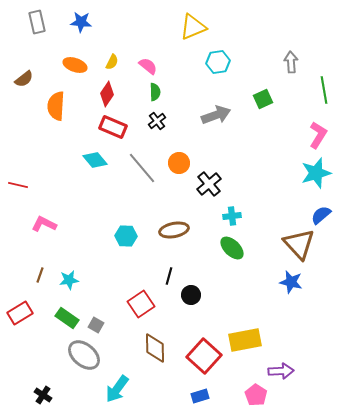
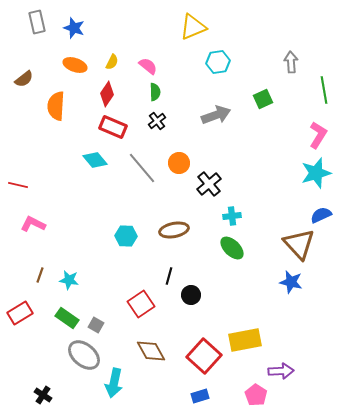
blue star at (81, 22): moved 7 px left, 6 px down; rotated 15 degrees clockwise
blue semicircle at (321, 215): rotated 15 degrees clockwise
pink L-shape at (44, 224): moved 11 px left
cyan star at (69, 280): rotated 18 degrees clockwise
brown diamond at (155, 348): moved 4 px left, 3 px down; rotated 28 degrees counterclockwise
cyan arrow at (117, 389): moved 3 px left, 6 px up; rotated 24 degrees counterclockwise
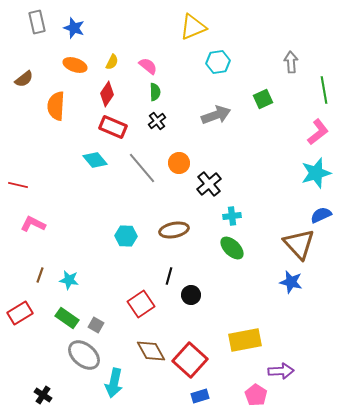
pink L-shape at (318, 135): moved 3 px up; rotated 20 degrees clockwise
red square at (204, 356): moved 14 px left, 4 px down
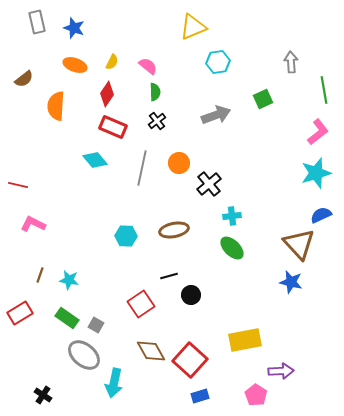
gray line at (142, 168): rotated 52 degrees clockwise
black line at (169, 276): rotated 60 degrees clockwise
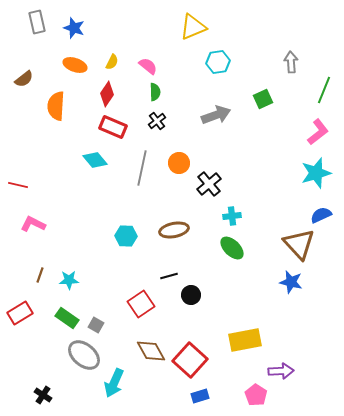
green line at (324, 90): rotated 32 degrees clockwise
cyan star at (69, 280): rotated 12 degrees counterclockwise
cyan arrow at (114, 383): rotated 12 degrees clockwise
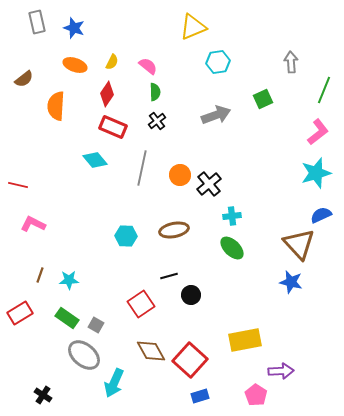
orange circle at (179, 163): moved 1 px right, 12 px down
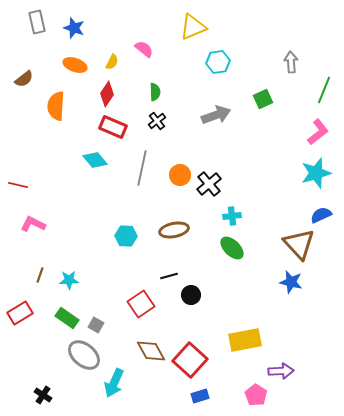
pink semicircle at (148, 66): moved 4 px left, 17 px up
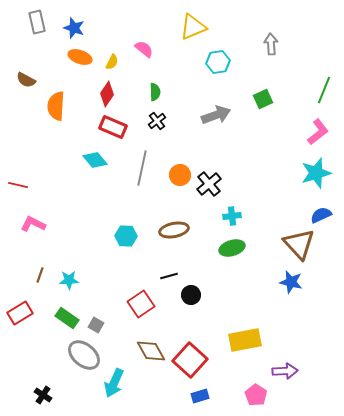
gray arrow at (291, 62): moved 20 px left, 18 px up
orange ellipse at (75, 65): moved 5 px right, 8 px up
brown semicircle at (24, 79): moved 2 px right, 1 px down; rotated 66 degrees clockwise
green ellipse at (232, 248): rotated 60 degrees counterclockwise
purple arrow at (281, 371): moved 4 px right
